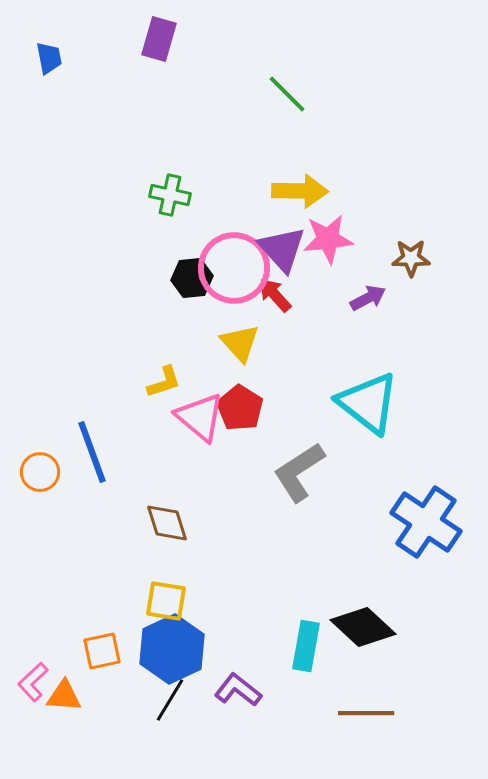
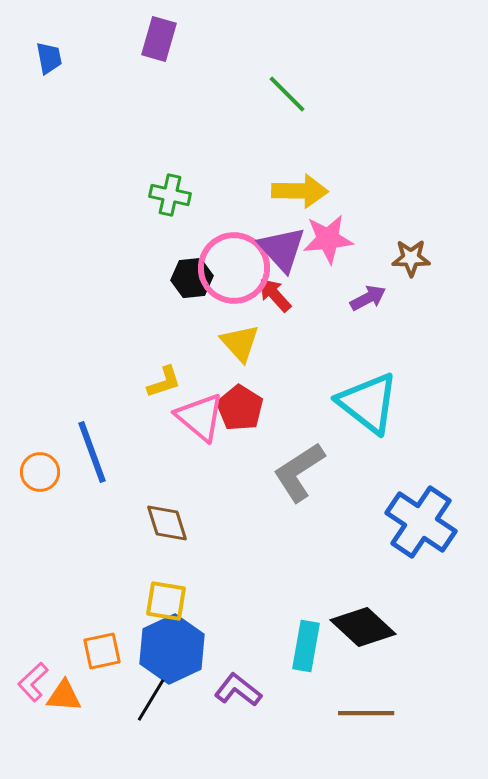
blue cross: moved 5 px left
black line: moved 19 px left
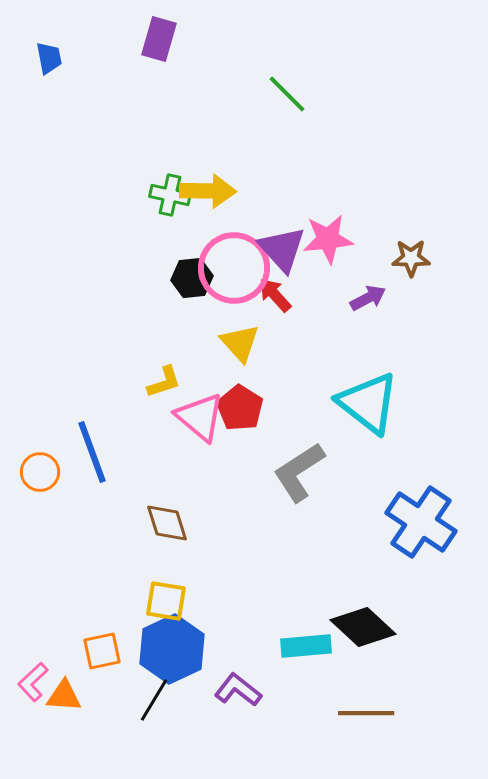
yellow arrow: moved 92 px left
cyan rectangle: rotated 75 degrees clockwise
black line: moved 3 px right
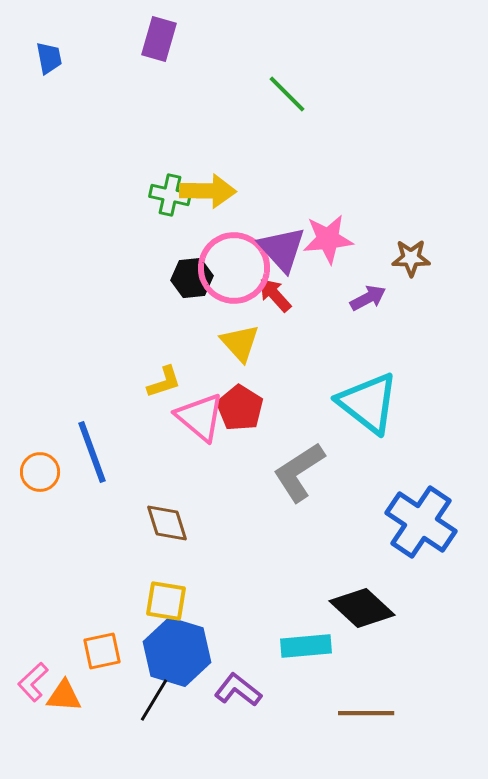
black diamond: moved 1 px left, 19 px up
blue hexagon: moved 5 px right, 3 px down; rotated 18 degrees counterclockwise
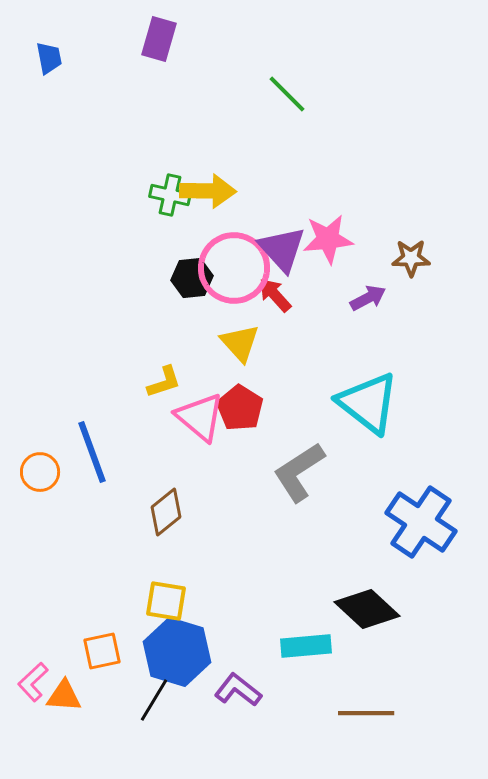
brown diamond: moved 1 px left, 11 px up; rotated 69 degrees clockwise
black diamond: moved 5 px right, 1 px down
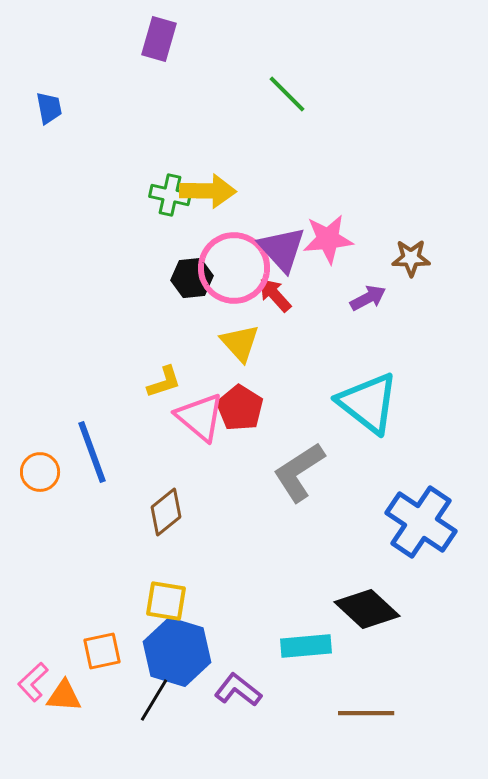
blue trapezoid: moved 50 px down
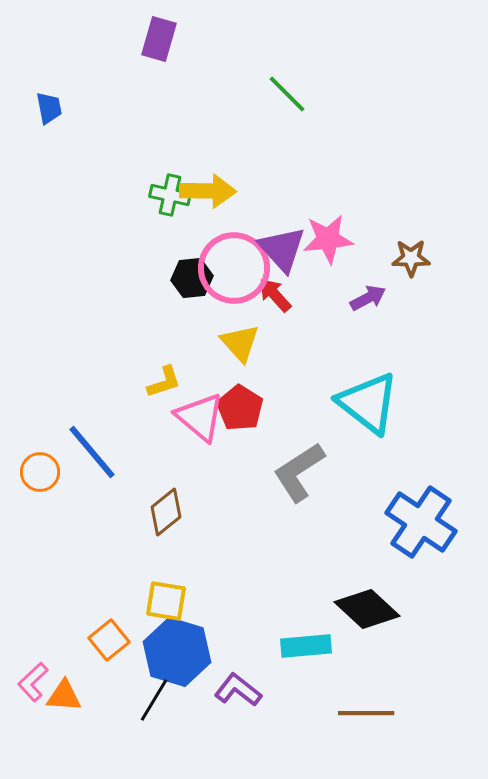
blue line: rotated 20 degrees counterclockwise
orange square: moved 7 px right, 11 px up; rotated 27 degrees counterclockwise
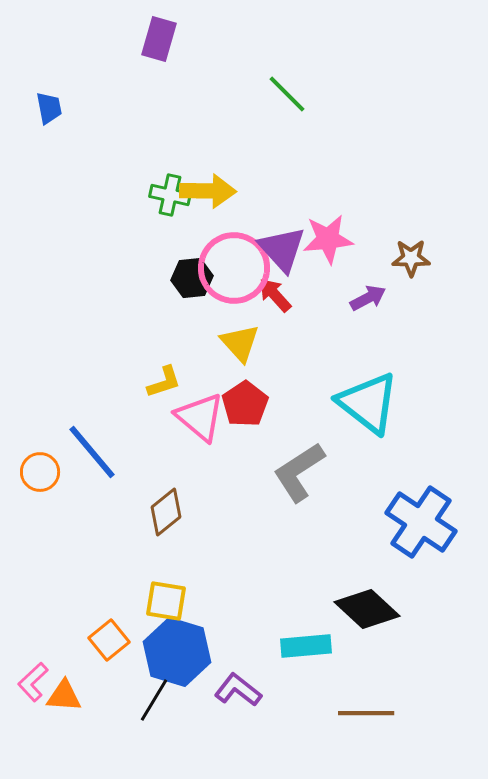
red pentagon: moved 5 px right, 4 px up; rotated 6 degrees clockwise
